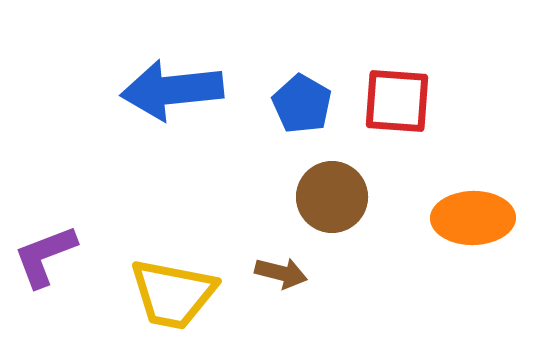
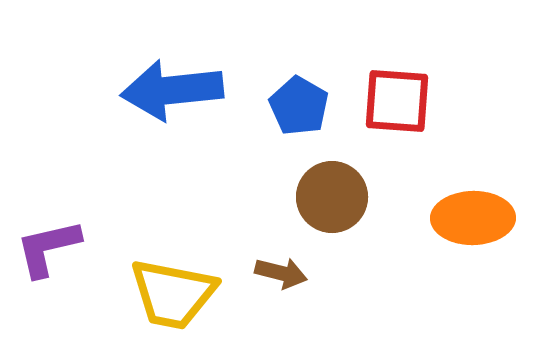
blue pentagon: moved 3 px left, 2 px down
purple L-shape: moved 3 px right, 8 px up; rotated 8 degrees clockwise
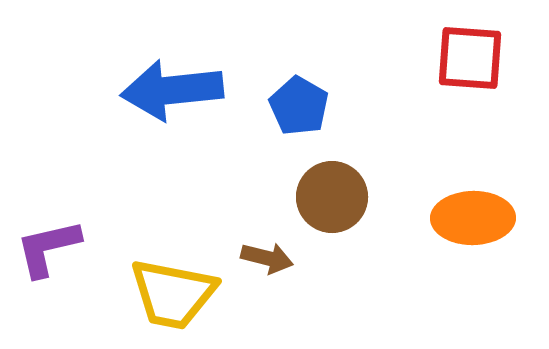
red square: moved 73 px right, 43 px up
brown arrow: moved 14 px left, 15 px up
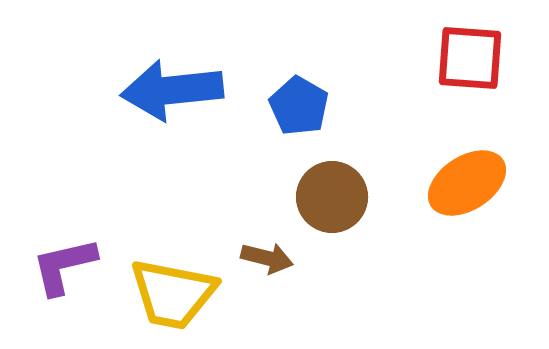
orange ellipse: moved 6 px left, 35 px up; rotated 32 degrees counterclockwise
purple L-shape: moved 16 px right, 18 px down
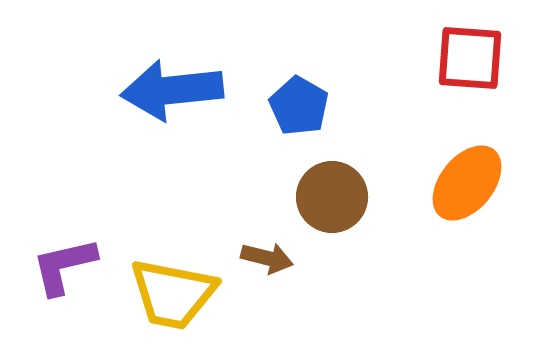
orange ellipse: rotated 18 degrees counterclockwise
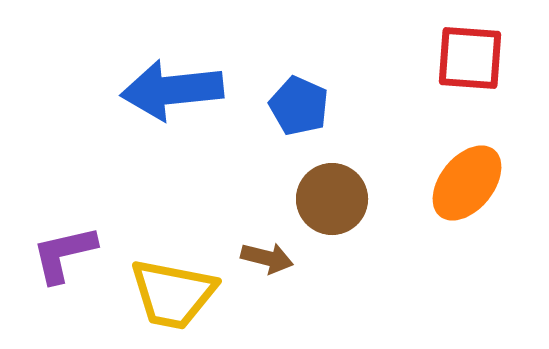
blue pentagon: rotated 6 degrees counterclockwise
brown circle: moved 2 px down
purple L-shape: moved 12 px up
